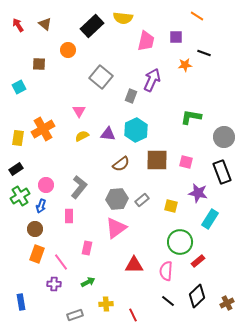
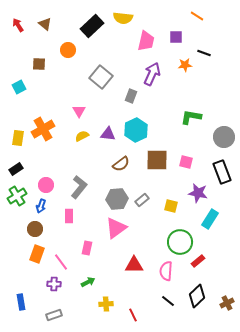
purple arrow at (152, 80): moved 6 px up
green cross at (20, 196): moved 3 px left
gray rectangle at (75, 315): moved 21 px left
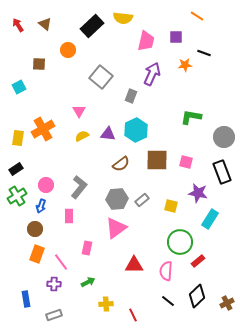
blue rectangle at (21, 302): moved 5 px right, 3 px up
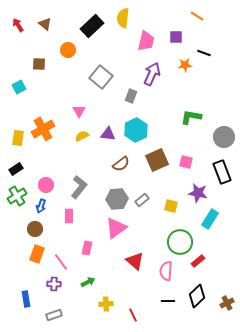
yellow semicircle at (123, 18): rotated 90 degrees clockwise
brown square at (157, 160): rotated 25 degrees counterclockwise
red triangle at (134, 265): moved 1 px right, 4 px up; rotated 42 degrees clockwise
black line at (168, 301): rotated 40 degrees counterclockwise
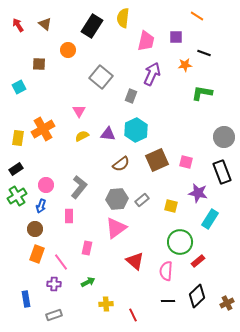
black rectangle at (92, 26): rotated 15 degrees counterclockwise
green L-shape at (191, 117): moved 11 px right, 24 px up
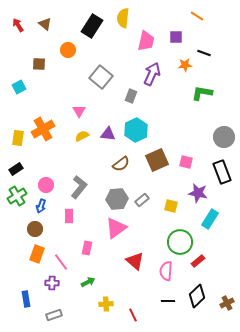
purple cross at (54, 284): moved 2 px left, 1 px up
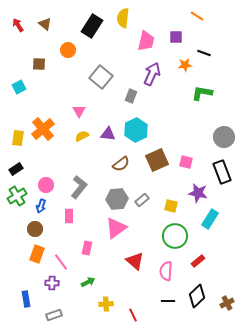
orange cross at (43, 129): rotated 10 degrees counterclockwise
green circle at (180, 242): moved 5 px left, 6 px up
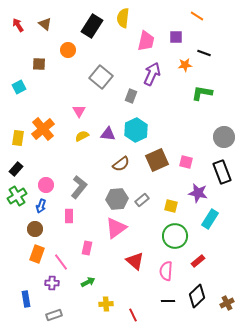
black rectangle at (16, 169): rotated 16 degrees counterclockwise
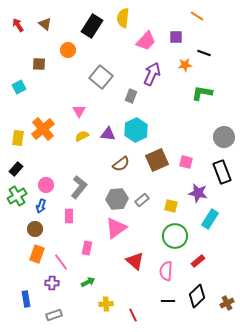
pink trapezoid at (146, 41): rotated 30 degrees clockwise
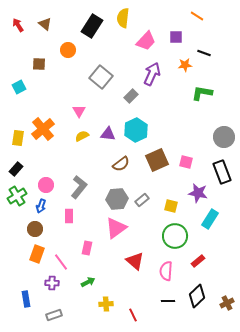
gray rectangle at (131, 96): rotated 24 degrees clockwise
